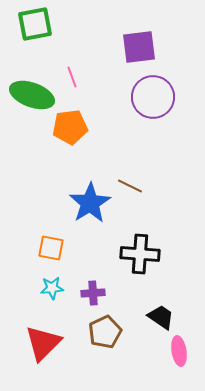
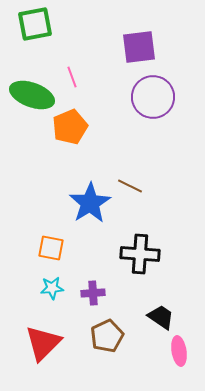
orange pentagon: rotated 16 degrees counterclockwise
brown pentagon: moved 2 px right, 4 px down
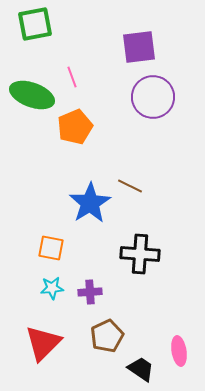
orange pentagon: moved 5 px right
purple cross: moved 3 px left, 1 px up
black trapezoid: moved 20 px left, 52 px down
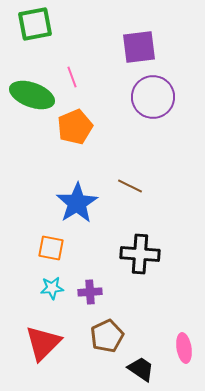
blue star: moved 13 px left
pink ellipse: moved 5 px right, 3 px up
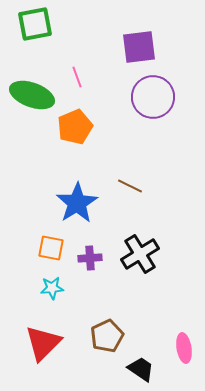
pink line: moved 5 px right
black cross: rotated 36 degrees counterclockwise
purple cross: moved 34 px up
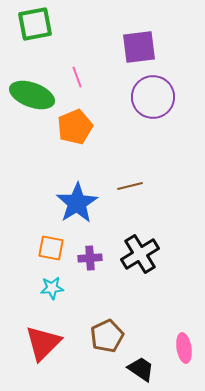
brown line: rotated 40 degrees counterclockwise
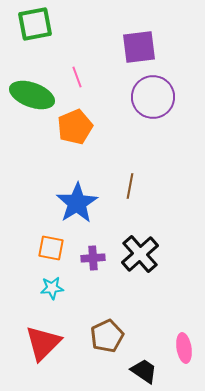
brown line: rotated 65 degrees counterclockwise
black cross: rotated 9 degrees counterclockwise
purple cross: moved 3 px right
black trapezoid: moved 3 px right, 2 px down
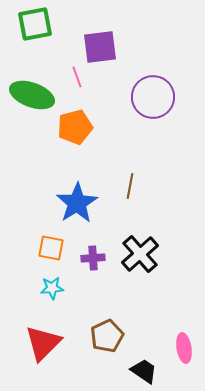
purple square: moved 39 px left
orange pentagon: rotated 8 degrees clockwise
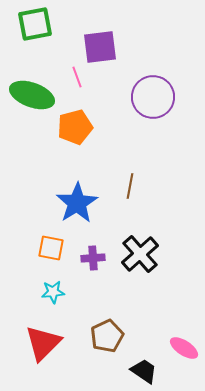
cyan star: moved 1 px right, 4 px down
pink ellipse: rotated 48 degrees counterclockwise
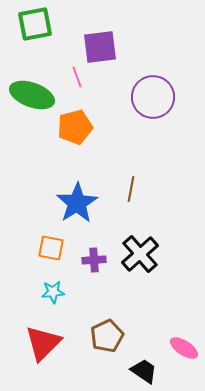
brown line: moved 1 px right, 3 px down
purple cross: moved 1 px right, 2 px down
